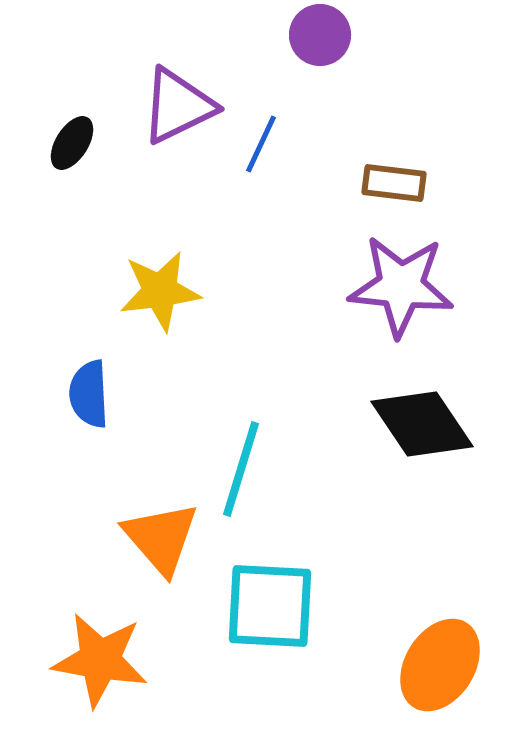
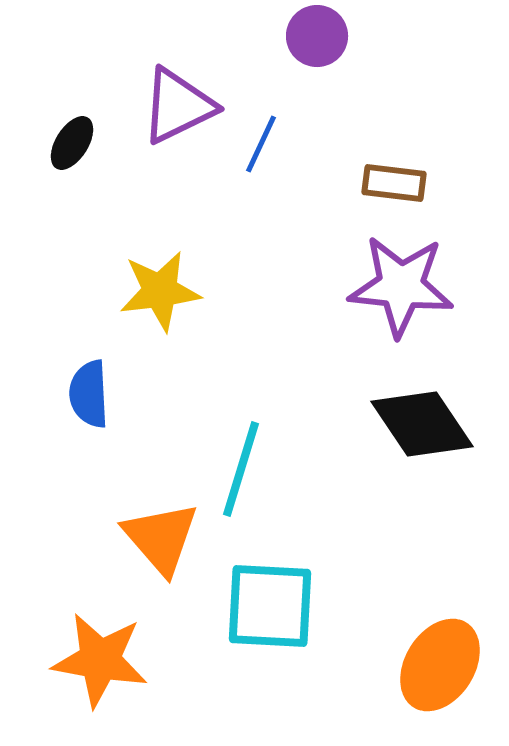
purple circle: moved 3 px left, 1 px down
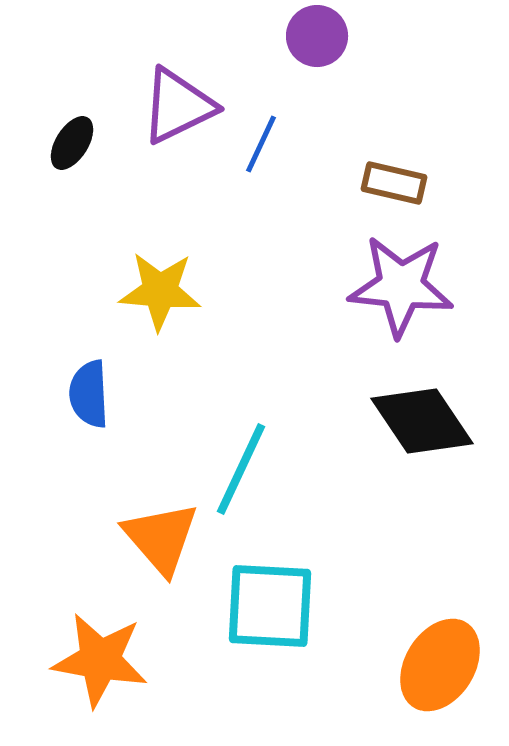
brown rectangle: rotated 6 degrees clockwise
yellow star: rotated 12 degrees clockwise
black diamond: moved 3 px up
cyan line: rotated 8 degrees clockwise
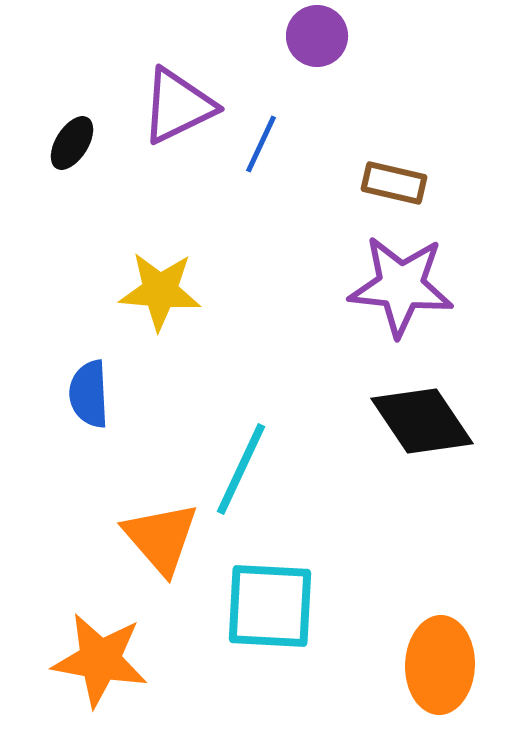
orange ellipse: rotated 30 degrees counterclockwise
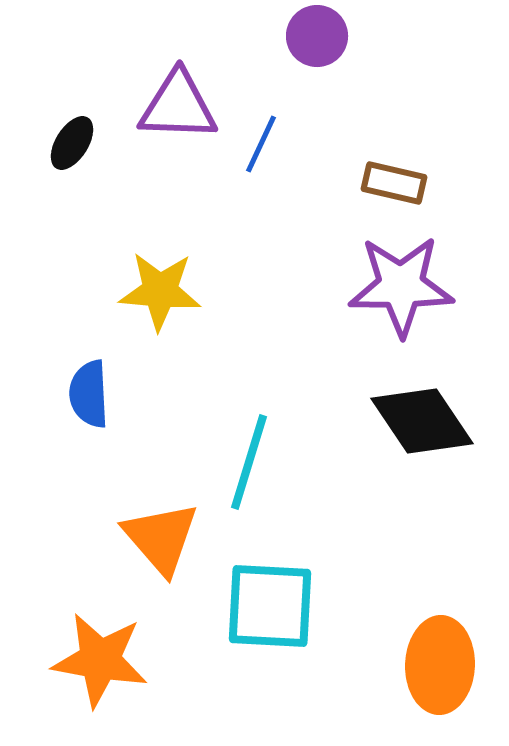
purple triangle: rotated 28 degrees clockwise
purple star: rotated 6 degrees counterclockwise
cyan line: moved 8 px right, 7 px up; rotated 8 degrees counterclockwise
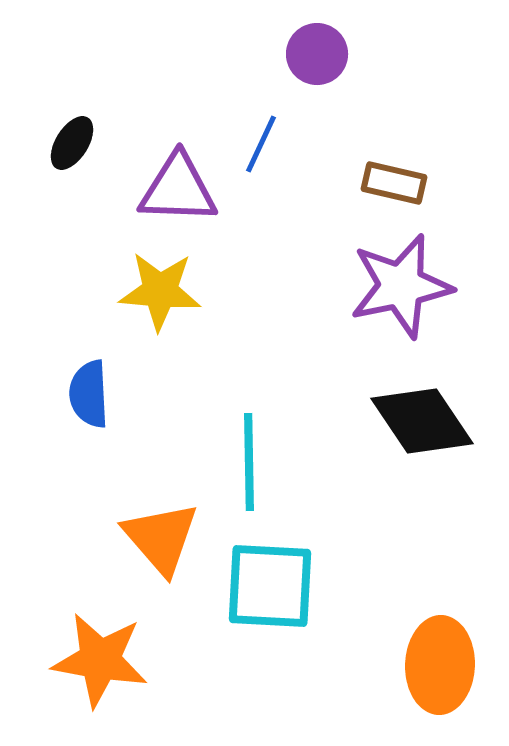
purple circle: moved 18 px down
purple triangle: moved 83 px down
purple star: rotated 12 degrees counterclockwise
cyan line: rotated 18 degrees counterclockwise
cyan square: moved 20 px up
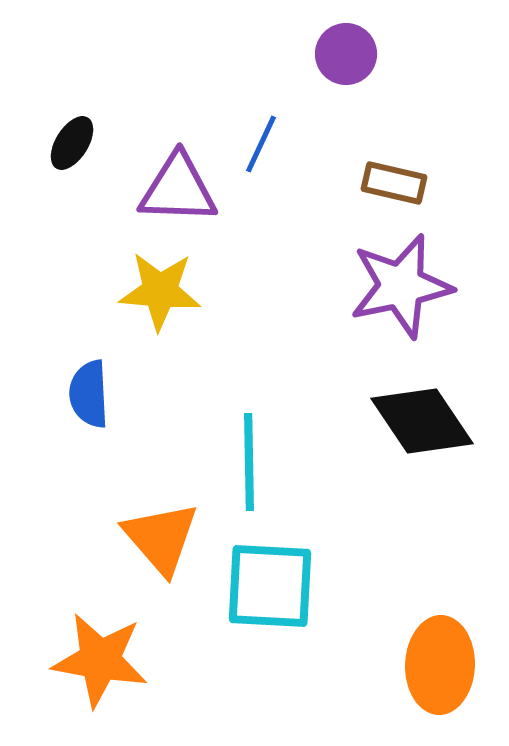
purple circle: moved 29 px right
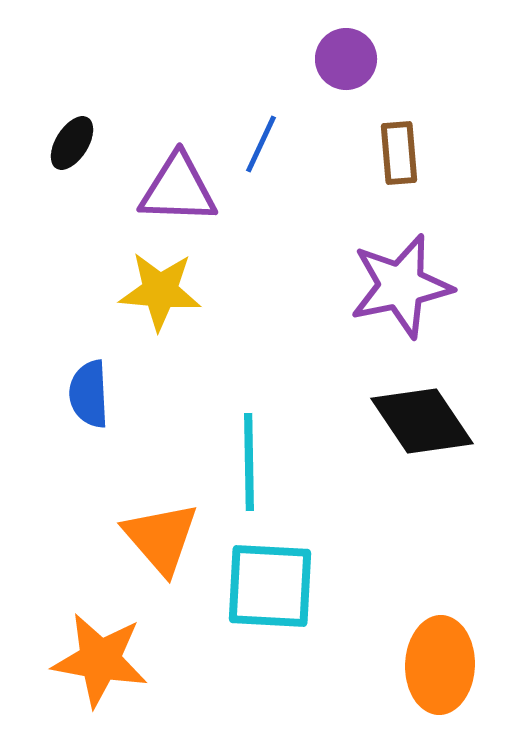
purple circle: moved 5 px down
brown rectangle: moved 5 px right, 30 px up; rotated 72 degrees clockwise
